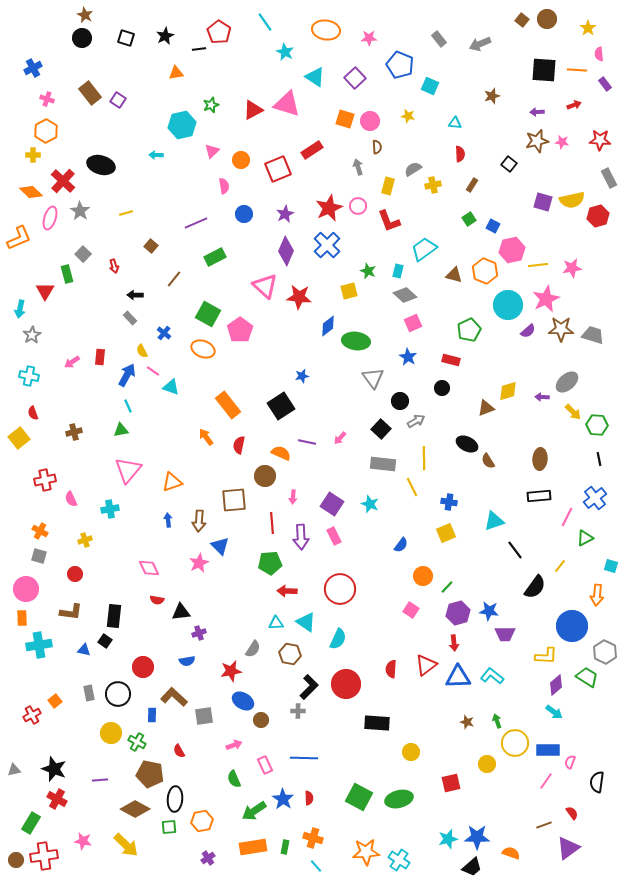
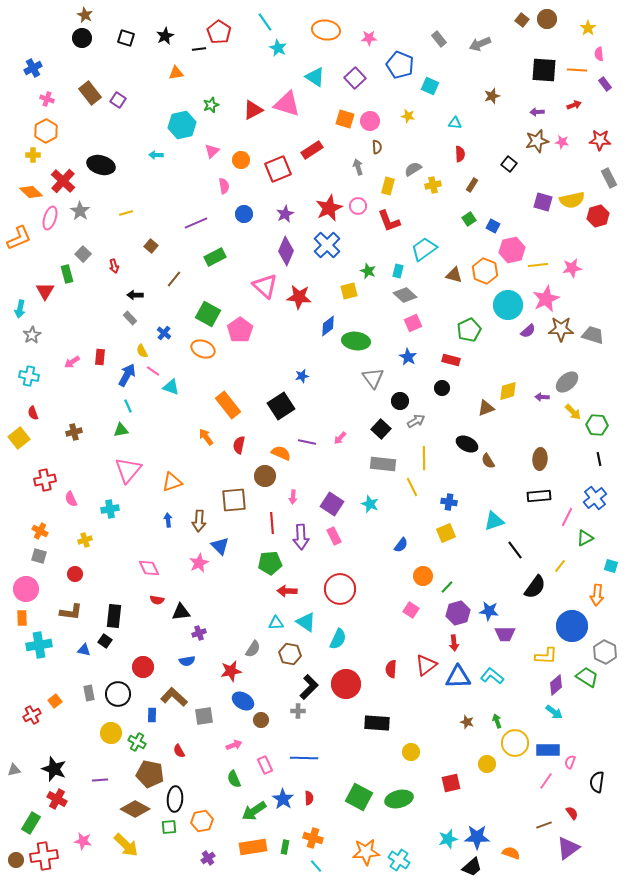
cyan star at (285, 52): moved 7 px left, 4 px up
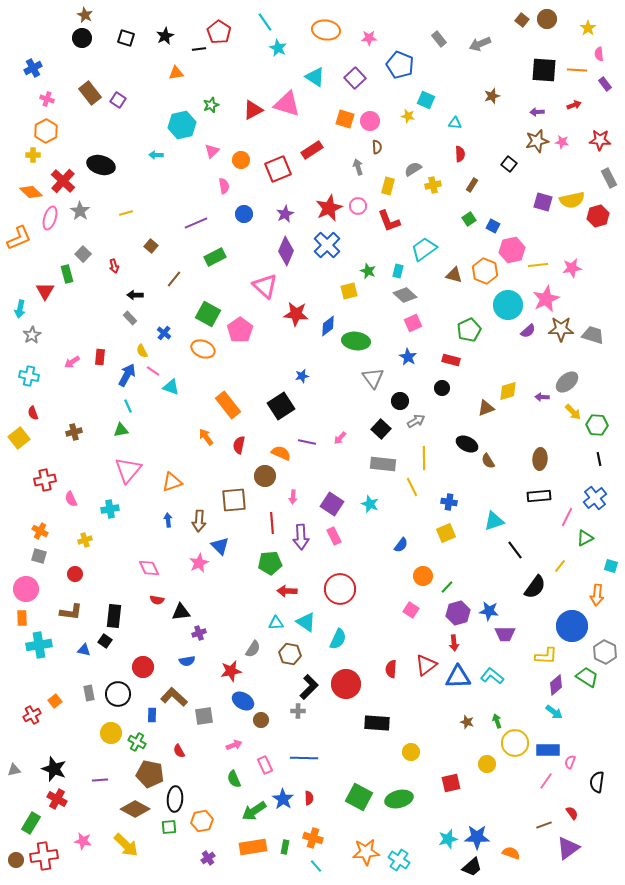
cyan square at (430, 86): moved 4 px left, 14 px down
red star at (299, 297): moved 3 px left, 17 px down
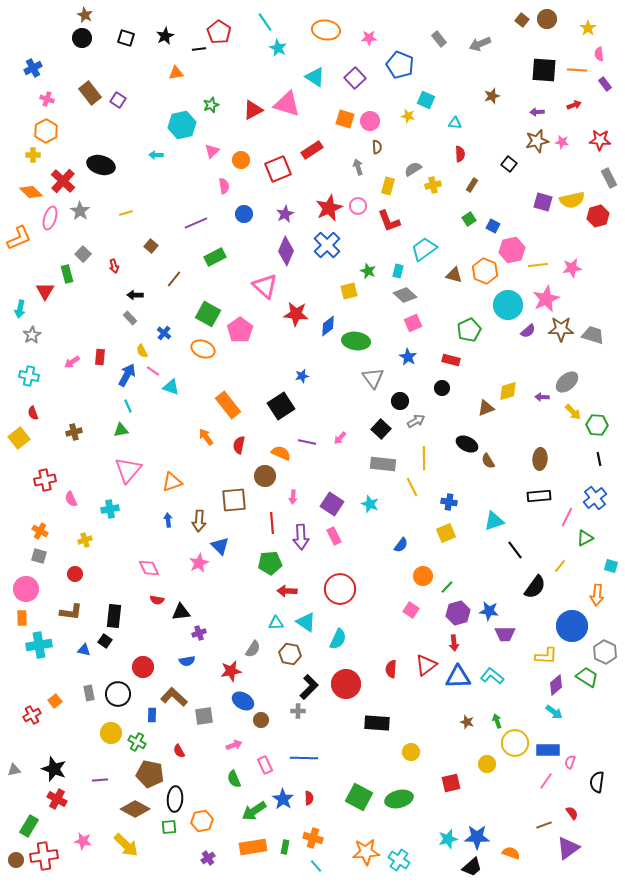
green rectangle at (31, 823): moved 2 px left, 3 px down
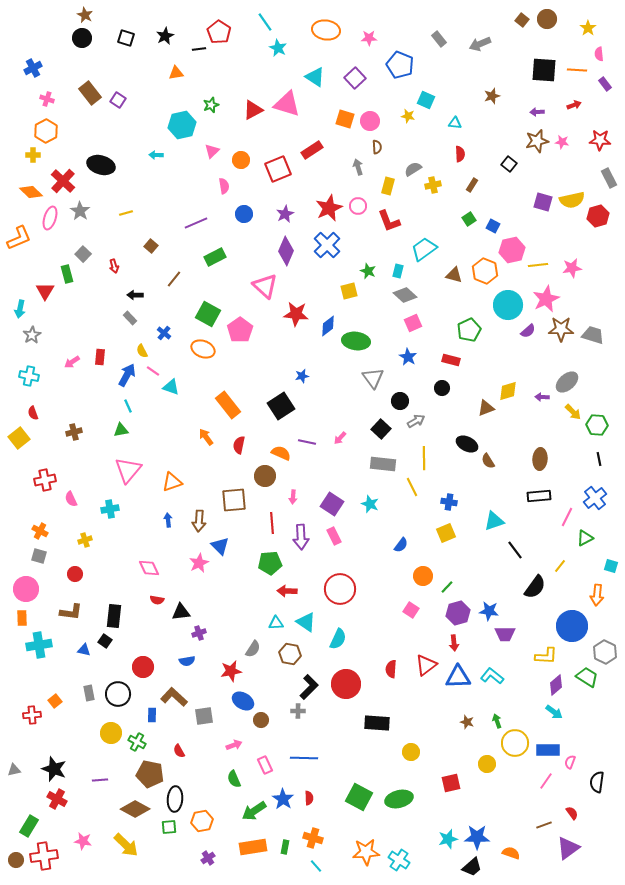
red cross at (32, 715): rotated 24 degrees clockwise
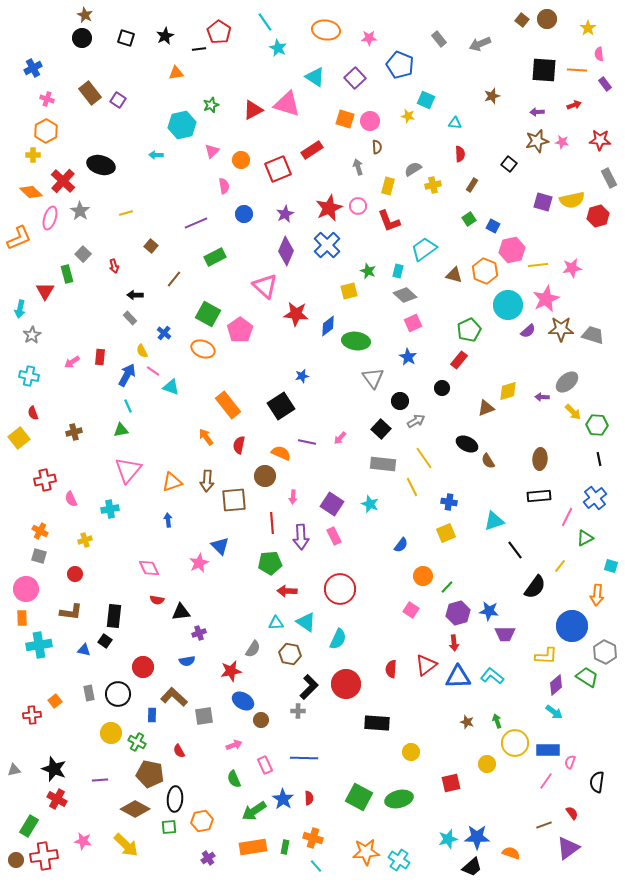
red rectangle at (451, 360): moved 8 px right; rotated 66 degrees counterclockwise
yellow line at (424, 458): rotated 35 degrees counterclockwise
brown arrow at (199, 521): moved 8 px right, 40 px up
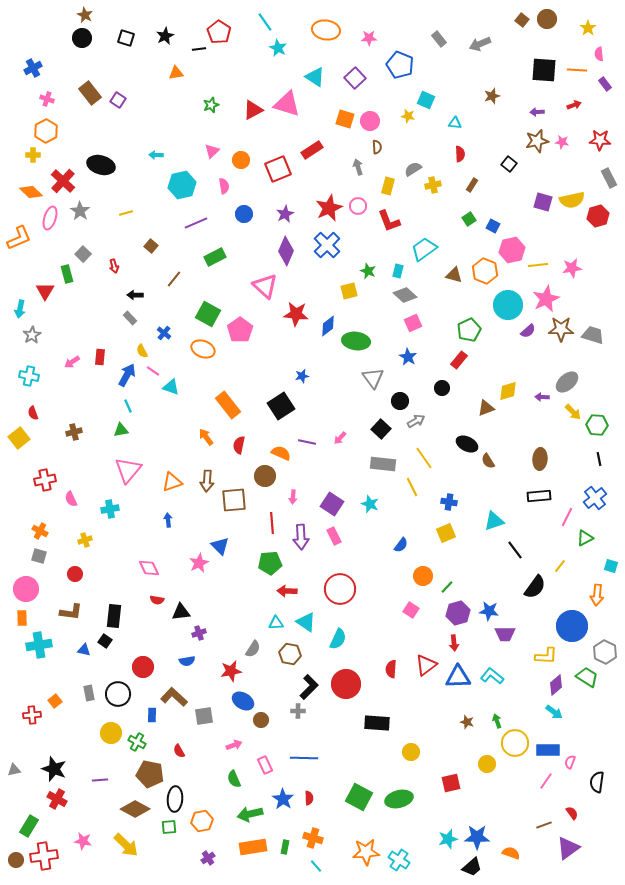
cyan hexagon at (182, 125): moved 60 px down
green arrow at (254, 811): moved 4 px left, 3 px down; rotated 20 degrees clockwise
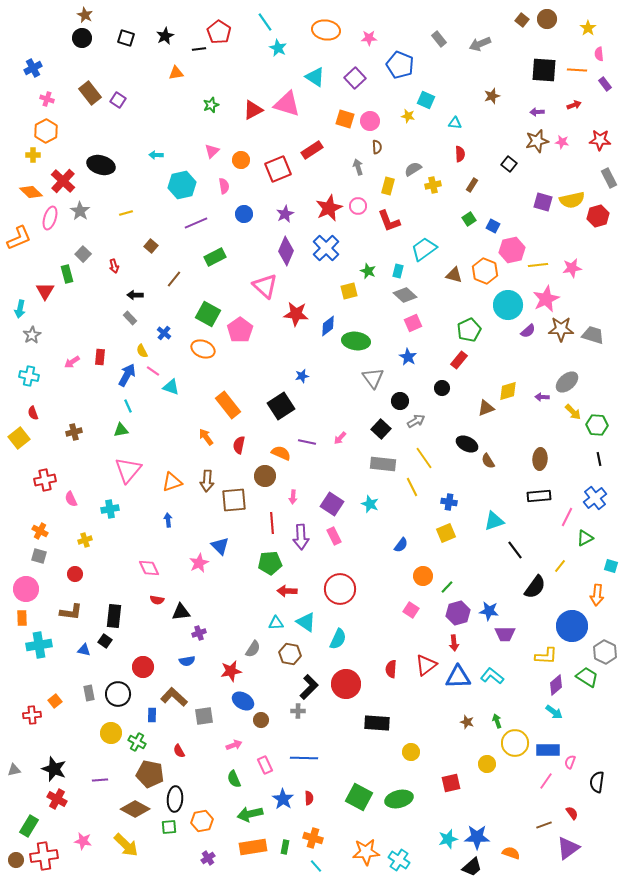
blue cross at (327, 245): moved 1 px left, 3 px down
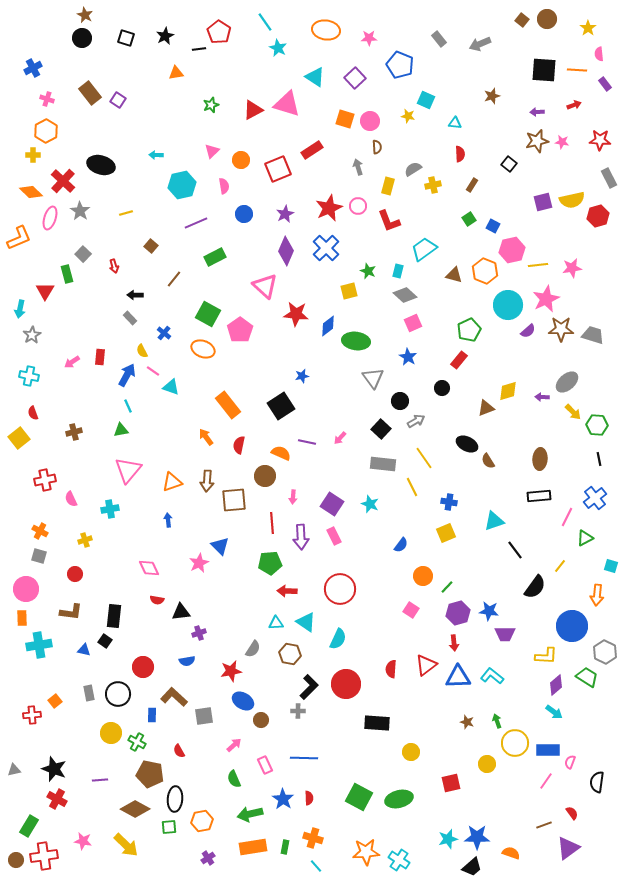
purple square at (543, 202): rotated 30 degrees counterclockwise
pink arrow at (234, 745): rotated 21 degrees counterclockwise
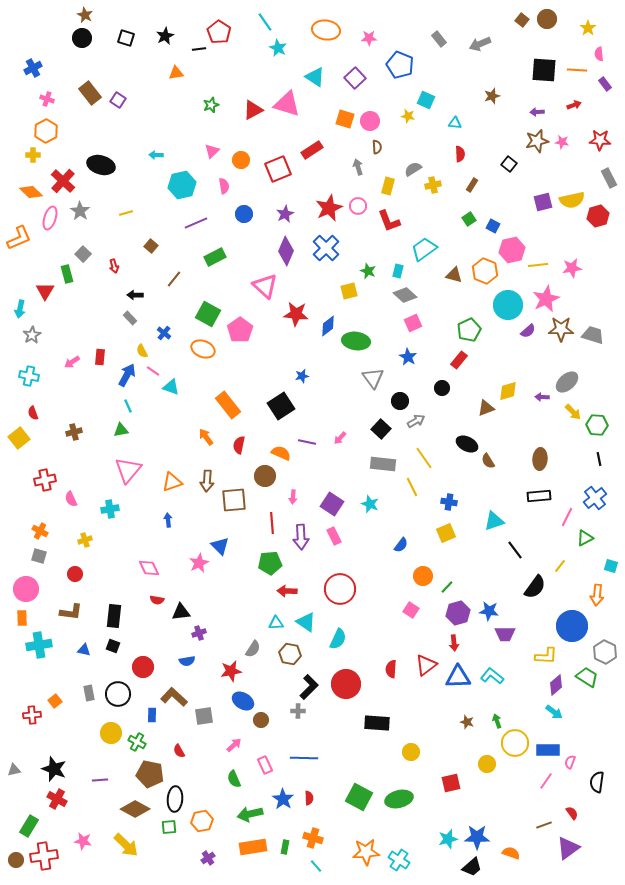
black square at (105, 641): moved 8 px right, 5 px down; rotated 16 degrees counterclockwise
